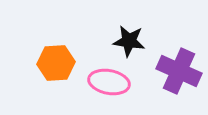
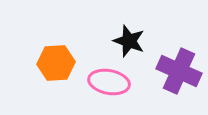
black star: rotated 12 degrees clockwise
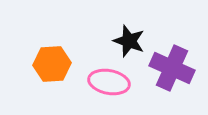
orange hexagon: moved 4 px left, 1 px down
purple cross: moved 7 px left, 3 px up
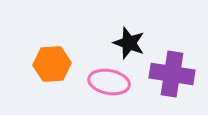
black star: moved 2 px down
purple cross: moved 6 px down; rotated 15 degrees counterclockwise
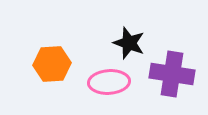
pink ellipse: rotated 15 degrees counterclockwise
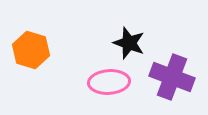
orange hexagon: moved 21 px left, 14 px up; rotated 21 degrees clockwise
purple cross: moved 3 px down; rotated 12 degrees clockwise
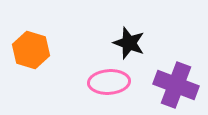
purple cross: moved 4 px right, 8 px down
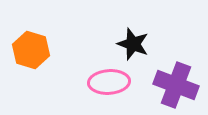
black star: moved 4 px right, 1 px down
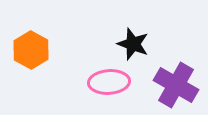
orange hexagon: rotated 12 degrees clockwise
purple cross: rotated 9 degrees clockwise
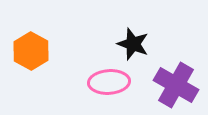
orange hexagon: moved 1 px down
